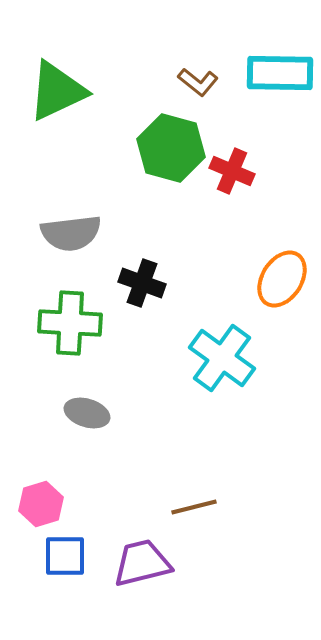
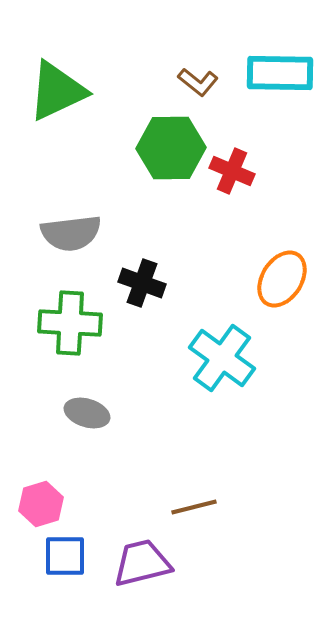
green hexagon: rotated 16 degrees counterclockwise
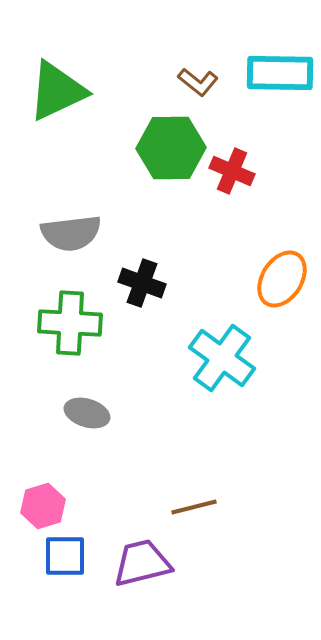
pink hexagon: moved 2 px right, 2 px down
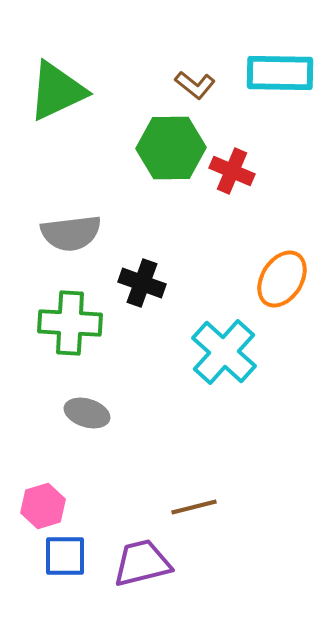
brown L-shape: moved 3 px left, 3 px down
cyan cross: moved 2 px right, 6 px up; rotated 6 degrees clockwise
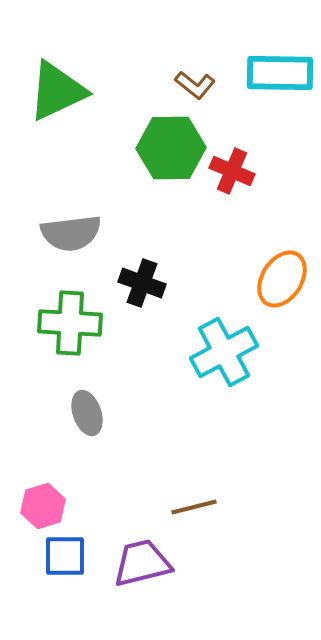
cyan cross: rotated 20 degrees clockwise
gray ellipse: rotated 54 degrees clockwise
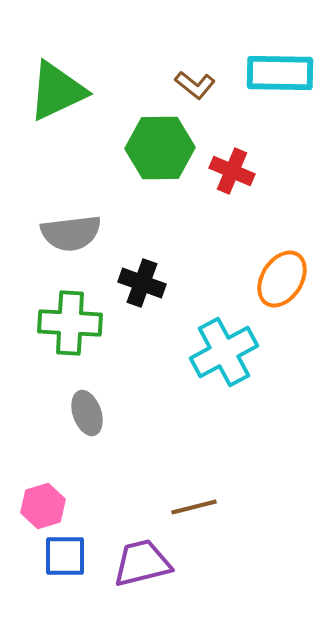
green hexagon: moved 11 px left
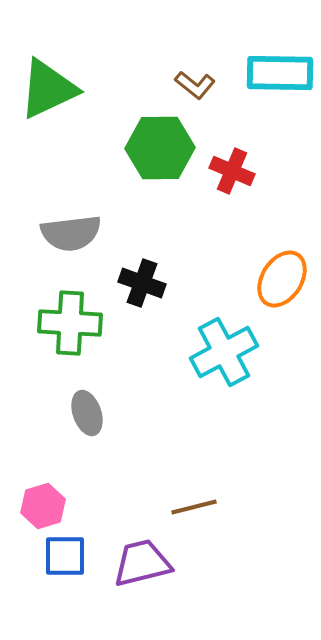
green triangle: moved 9 px left, 2 px up
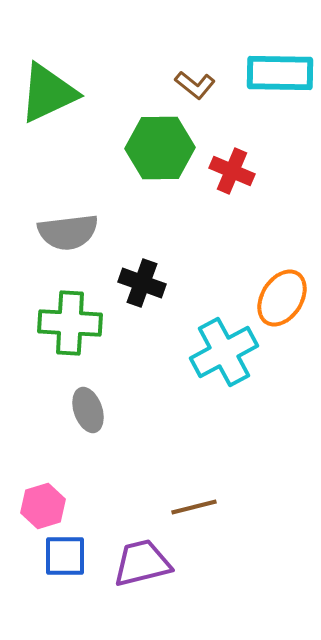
green triangle: moved 4 px down
gray semicircle: moved 3 px left, 1 px up
orange ellipse: moved 19 px down
gray ellipse: moved 1 px right, 3 px up
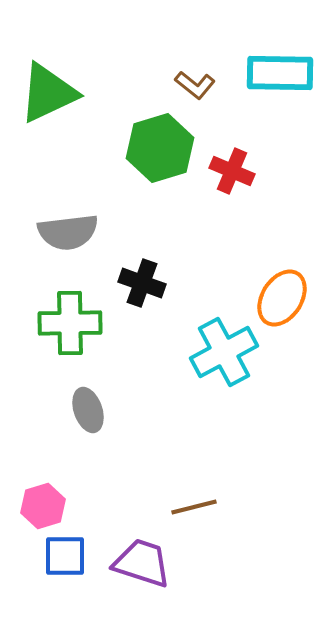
green hexagon: rotated 16 degrees counterclockwise
green cross: rotated 4 degrees counterclockwise
purple trapezoid: rotated 32 degrees clockwise
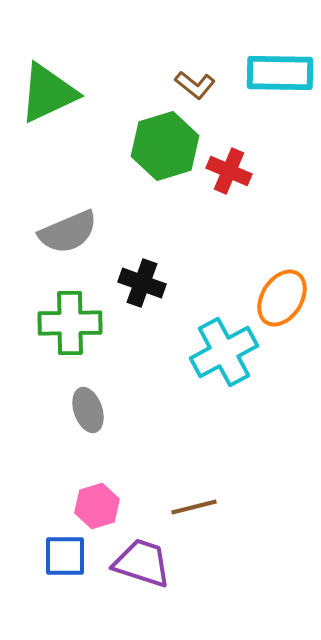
green hexagon: moved 5 px right, 2 px up
red cross: moved 3 px left
gray semicircle: rotated 16 degrees counterclockwise
pink hexagon: moved 54 px right
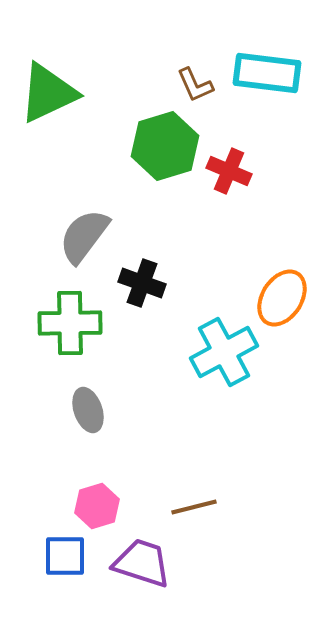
cyan rectangle: moved 13 px left; rotated 6 degrees clockwise
brown L-shape: rotated 27 degrees clockwise
gray semicircle: moved 16 px right, 4 px down; rotated 150 degrees clockwise
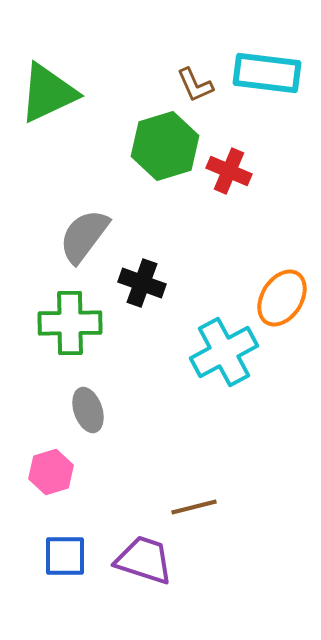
pink hexagon: moved 46 px left, 34 px up
purple trapezoid: moved 2 px right, 3 px up
